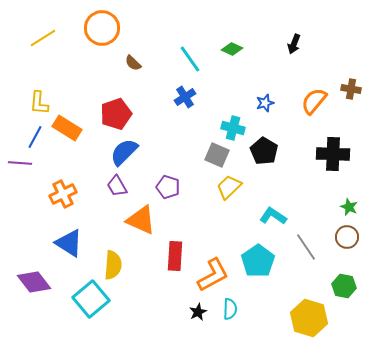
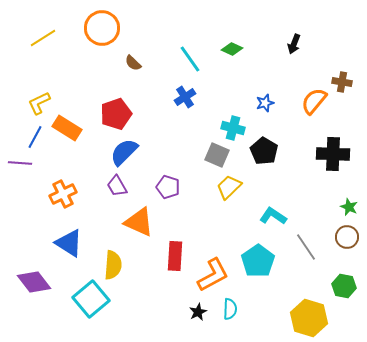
brown cross: moved 9 px left, 7 px up
yellow L-shape: rotated 60 degrees clockwise
orange triangle: moved 2 px left, 2 px down
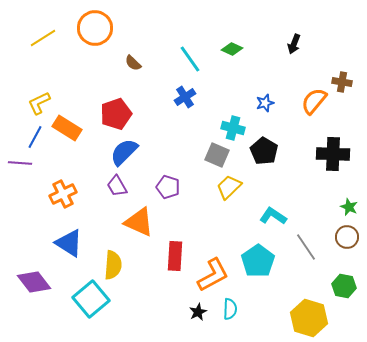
orange circle: moved 7 px left
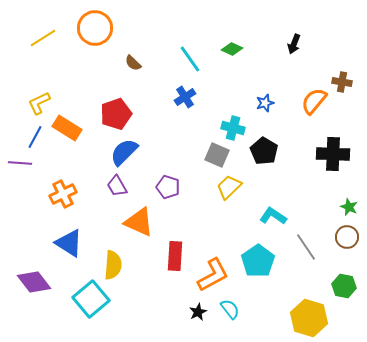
cyan semicircle: rotated 40 degrees counterclockwise
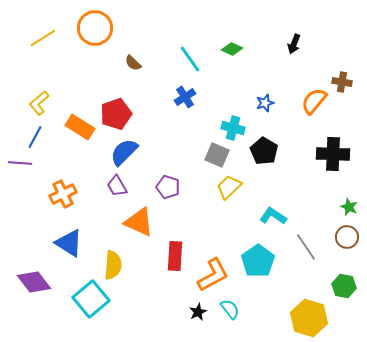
yellow L-shape: rotated 15 degrees counterclockwise
orange rectangle: moved 13 px right, 1 px up
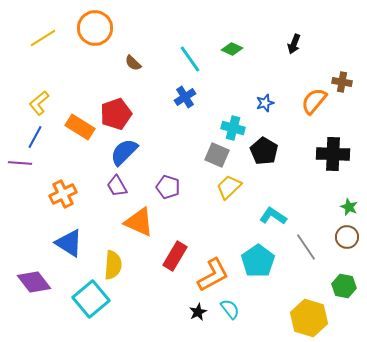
red rectangle: rotated 28 degrees clockwise
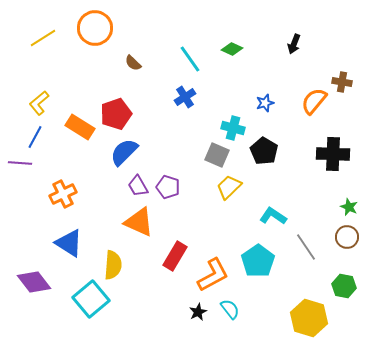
purple trapezoid: moved 21 px right
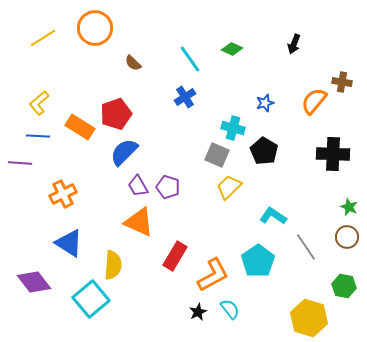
blue line: moved 3 px right, 1 px up; rotated 65 degrees clockwise
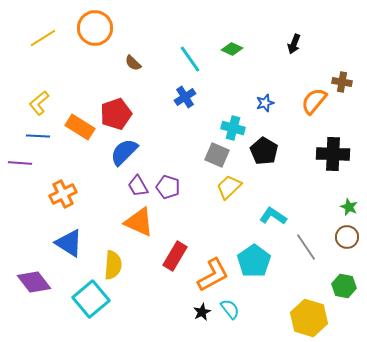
cyan pentagon: moved 4 px left
black star: moved 4 px right
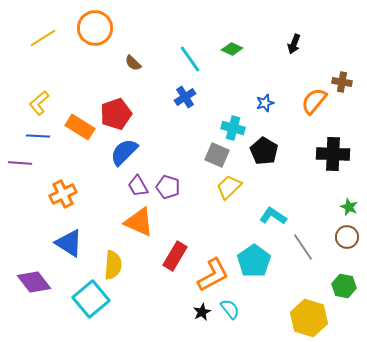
gray line: moved 3 px left
